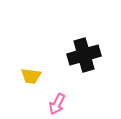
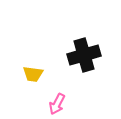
yellow trapezoid: moved 2 px right, 2 px up
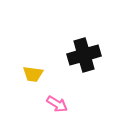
pink arrow: rotated 85 degrees counterclockwise
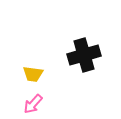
pink arrow: moved 24 px left; rotated 100 degrees clockwise
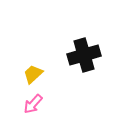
yellow trapezoid: rotated 130 degrees clockwise
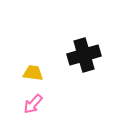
yellow trapezoid: moved 1 px up; rotated 50 degrees clockwise
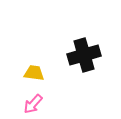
yellow trapezoid: moved 1 px right
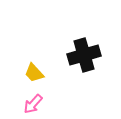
yellow trapezoid: rotated 140 degrees counterclockwise
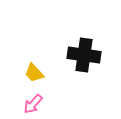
black cross: rotated 24 degrees clockwise
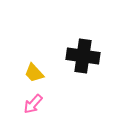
black cross: moved 1 px left, 1 px down
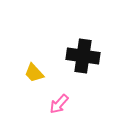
pink arrow: moved 26 px right
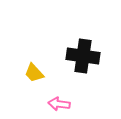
pink arrow: rotated 55 degrees clockwise
